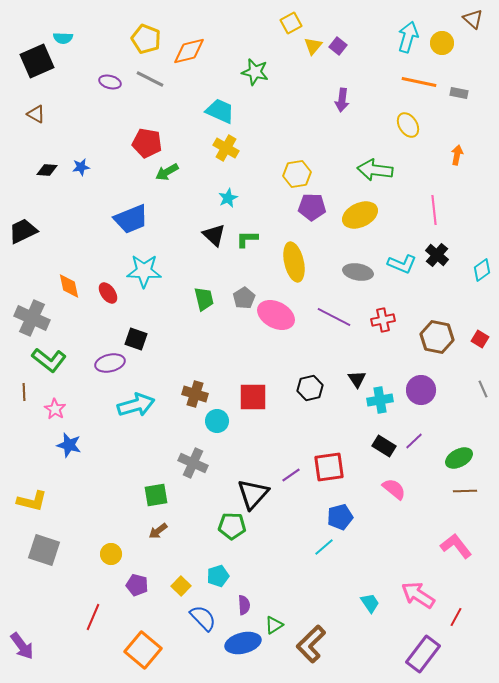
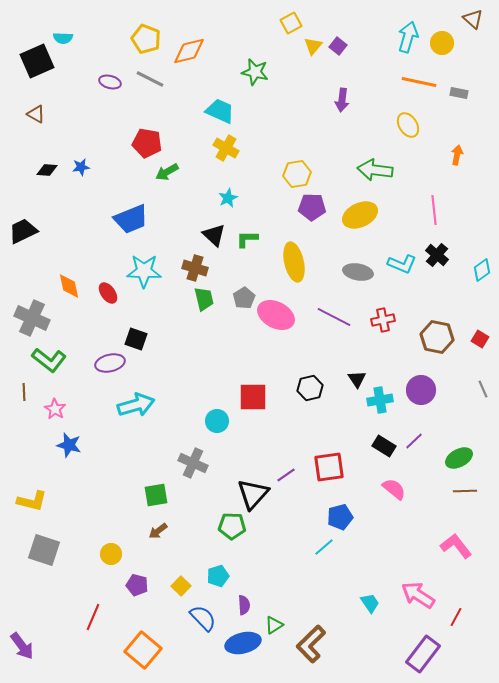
brown cross at (195, 394): moved 126 px up
purple line at (291, 475): moved 5 px left
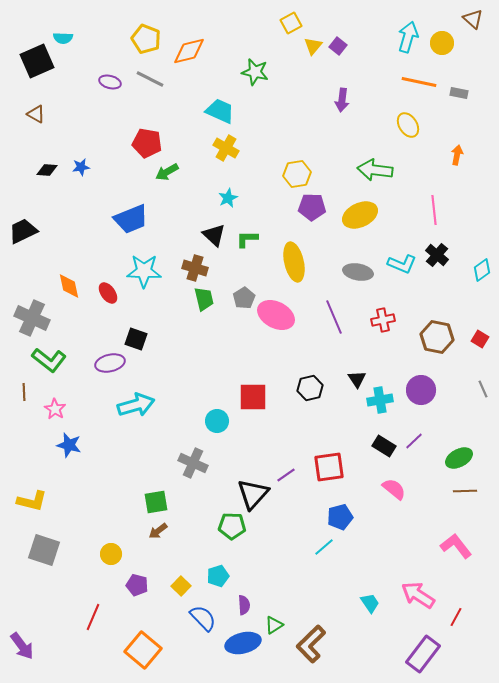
purple line at (334, 317): rotated 40 degrees clockwise
green square at (156, 495): moved 7 px down
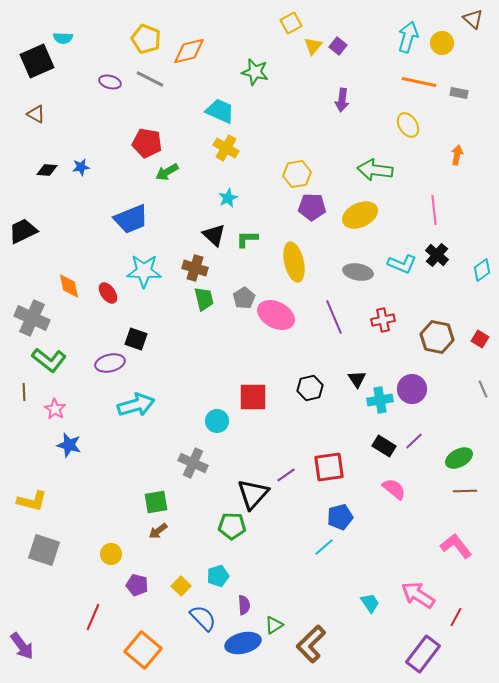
purple circle at (421, 390): moved 9 px left, 1 px up
